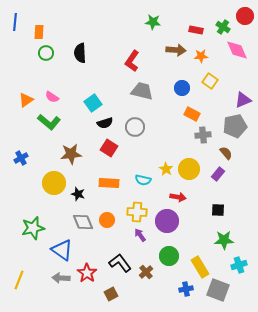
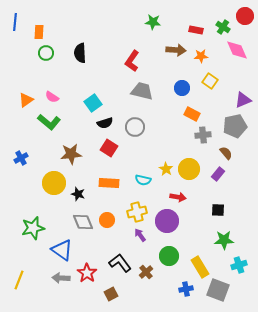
yellow cross at (137, 212): rotated 18 degrees counterclockwise
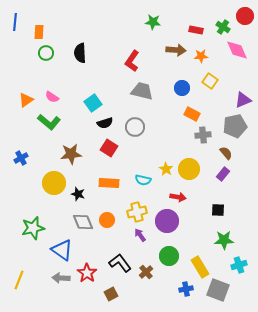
purple rectangle at (218, 174): moved 5 px right
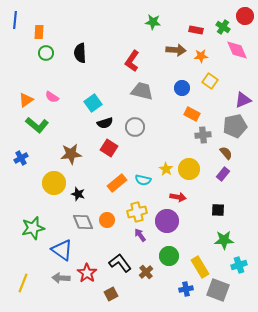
blue line at (15, 22): moved 2 px up
green L-shape at (49, 122): moved 12 px left, 3 px down
orange rectangle at (109, 183): moved 8 px right; rotated 42 degrees counterclockwise
yellow line at (19, 280): moved 4 px right, 3 px down
